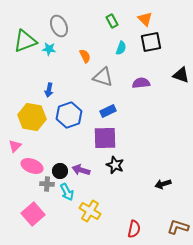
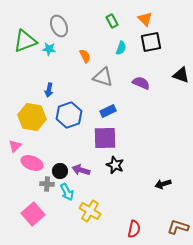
purple semicircle: rotated 30 degrees clockwise
pink ellipse: moved 3 px up
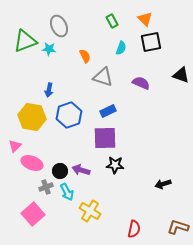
black star: rotated 18 degrees counterclockwise
gray cross: moved 1 px left, 3 px down; rotated 24 degrees counterclockwise
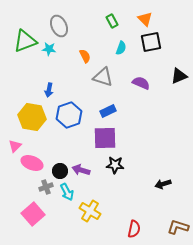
black triangle: moved 2 px left, 1 px down; rotated 42 degrees counterclockwise
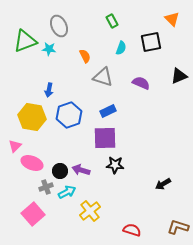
orange triangle: moved 27 px right
black arrow: rotated 14 degrees counterclockwise
cyan arrow: rotated 90 degrees counterclockwise
yellow cross: rotated 20 degrees clockwise
red semicircle: moved 2 px left, 1 px down; rotated 84 degrees counterclockwise
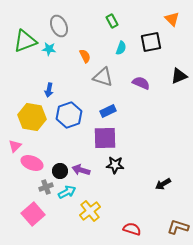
red semicircle: moved 1 px up
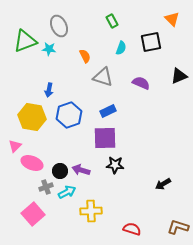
yellow cross: moved 1 px right; rotated 35 degrees clockwise
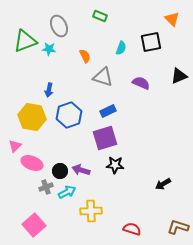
green rectangle: moved 12 px left, 5 px up; rotated 40 degrees counterclockwise
purple square: rotated 15 degrees counterclockwise
pink square: moved 1 px right, 11 px down
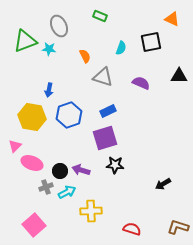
orange triangle: rotated 21 degrees counterclockwise
black triangle: rotated 24 degrees clockwise
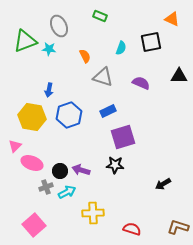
purple square: moved 18 px right, 1 px up
yellow cross: moved 2 px right, 2 px down
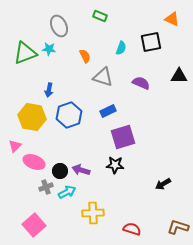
green triangle: moved 12 px down
pink ellipse: moved 2 px right, 1 px up
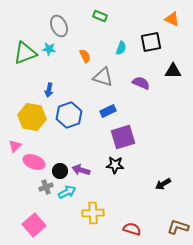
black triangle: moved 6 px left, 5 px up
